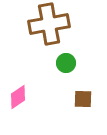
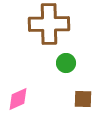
brown cross: rotated 9 degrees clockwise
pink diamond: moved 2 px down; rotated 10 degrees clockwise
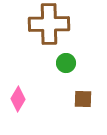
pink diamond: rotated 35 degrees counterclockwise
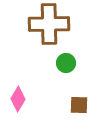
brown square: moved 4 px left, 6 px down
